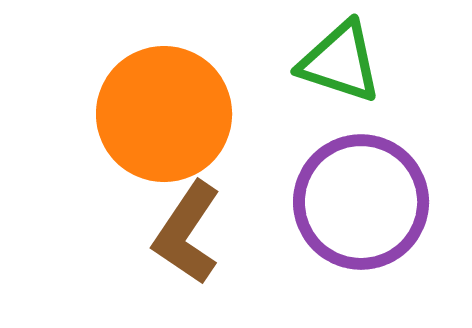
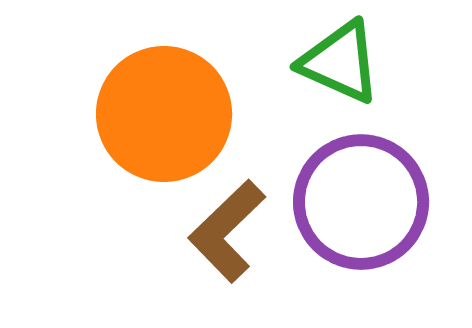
green triangle: rotated 6 degrees clockwise
brown L-shape: moved 40 px right, 2 px up; rotated 12 degrees clockwise
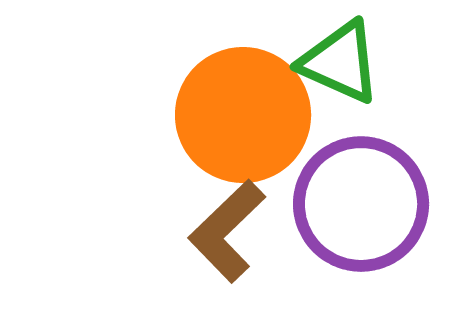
orange circle: moved 79 px right, 1 px down
purple circle: moved 2 px down
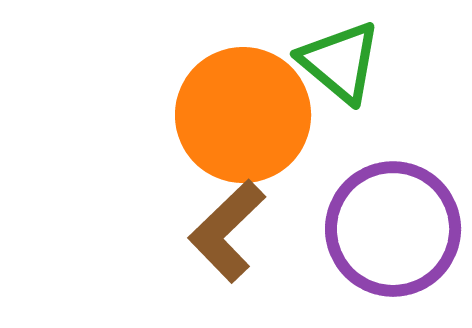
green triangle: rotated 16 degrees clockwise
purple circle: moved 32 px right, 25 px down
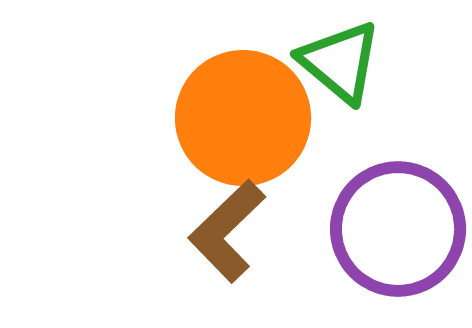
orange circle: moved 3 px down
purple circle: moved 5 px right
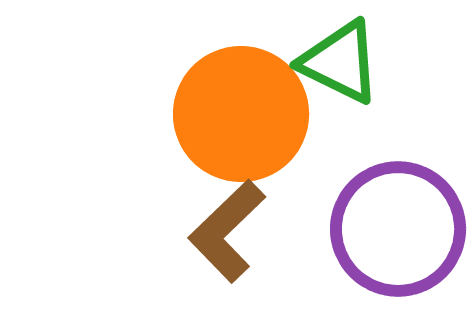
green triangle: rotated 14 degrees counterclockwise
orange circle: moved 2 px left, 4 px up
